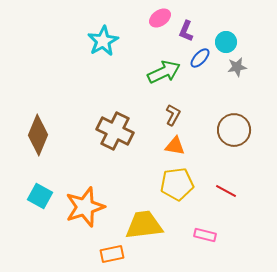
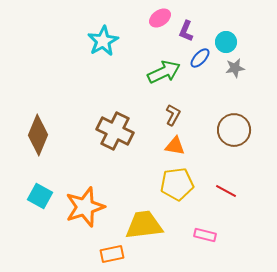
gray star: moved 2 px left, 1 px down
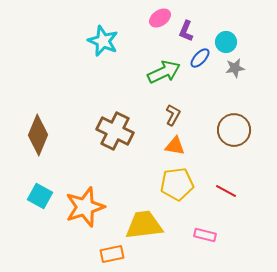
cyan star: rotated 20 degrees counterclockwise
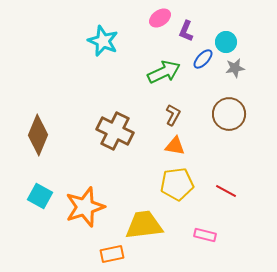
blue ellipse: moved 3 px right, 1 px down
brown circle: moved 5 px left, 16 px up
